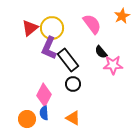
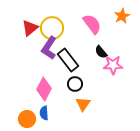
purple L-shape: rotated 10 degrees clockwise
black circle: moved 2 px right
pink diamond: moved 6 px up
orange triangle: moved 10 px right, 14 px up; rotated 35 degrees clockwise
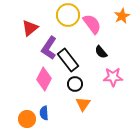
yellow circle: moved 16 px right, 13 px up
pink star: moved 12 px down
pink diamond: moved 10 px up
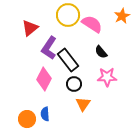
pink semicircle: rotated 20 degrees counterclockwise
pink star: moved 6 px left
black circle: moved 1 px left
blue semicircle: moved 1 px right, 1 px down
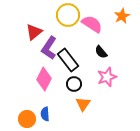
red triangle: moved 4 px right, 4 px down
pink star: rotated 18 degrees counterclockwise
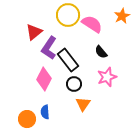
blue semicircle: moved 2 px up
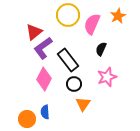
orange star: moved 4 px left
pink semicircle: rotated 100 degrees counterclockwise
purple L-shape: moved 6 px left; rotated 20 degrees clockwise
black semicircle: moved 3 px up; rotated 64 degrees clockwise
